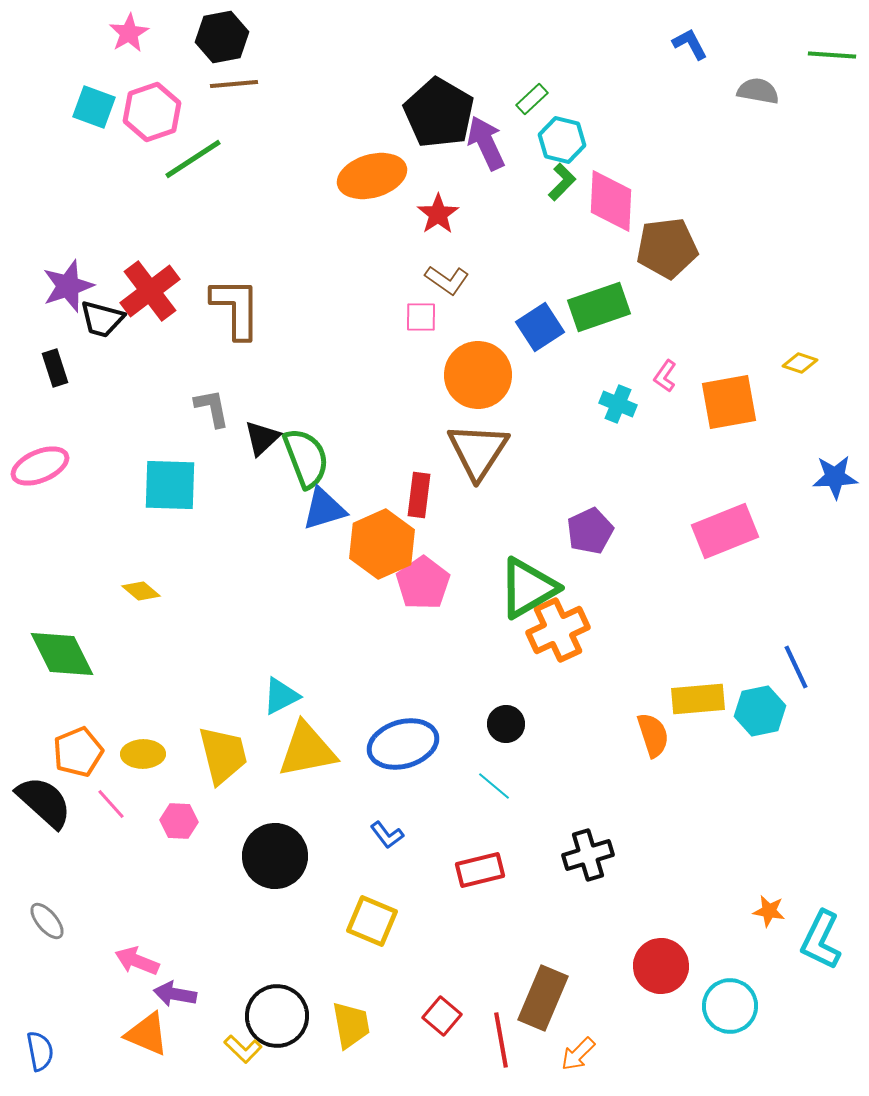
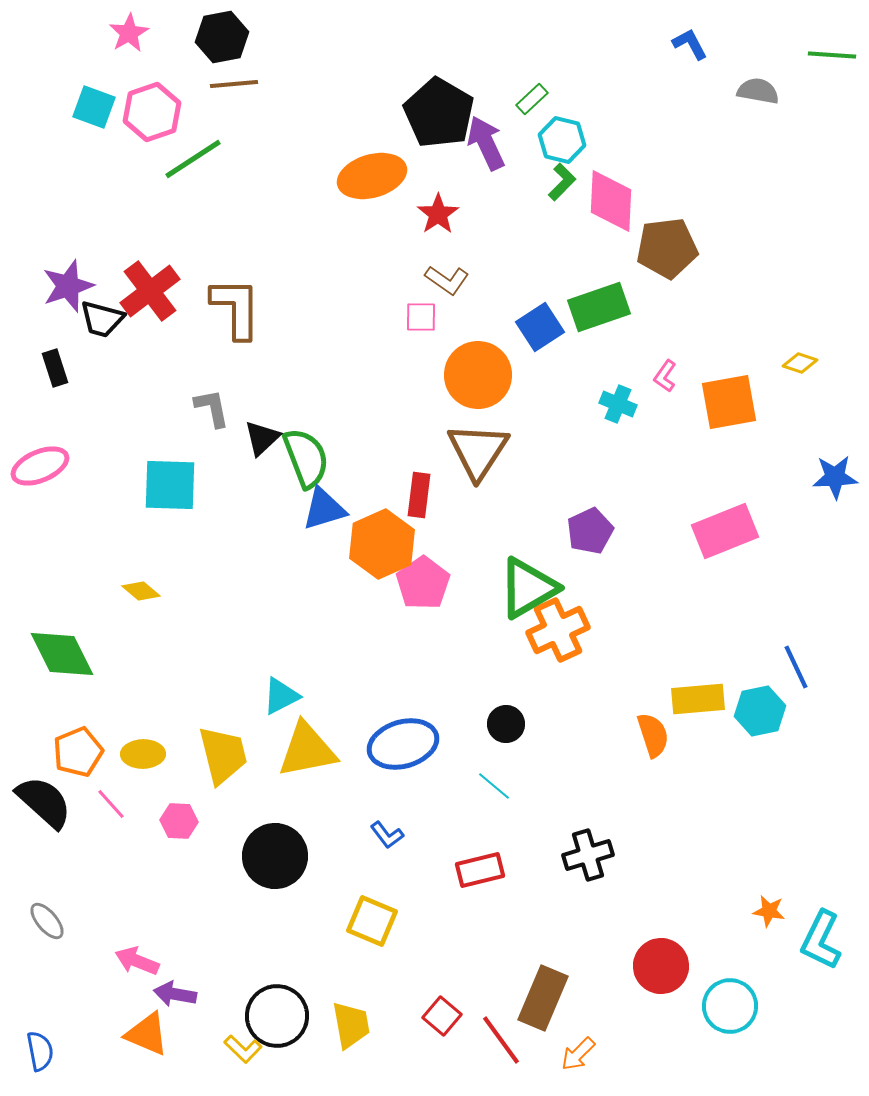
red line at (501, 1040): rotated 26 degrees counterclockwise
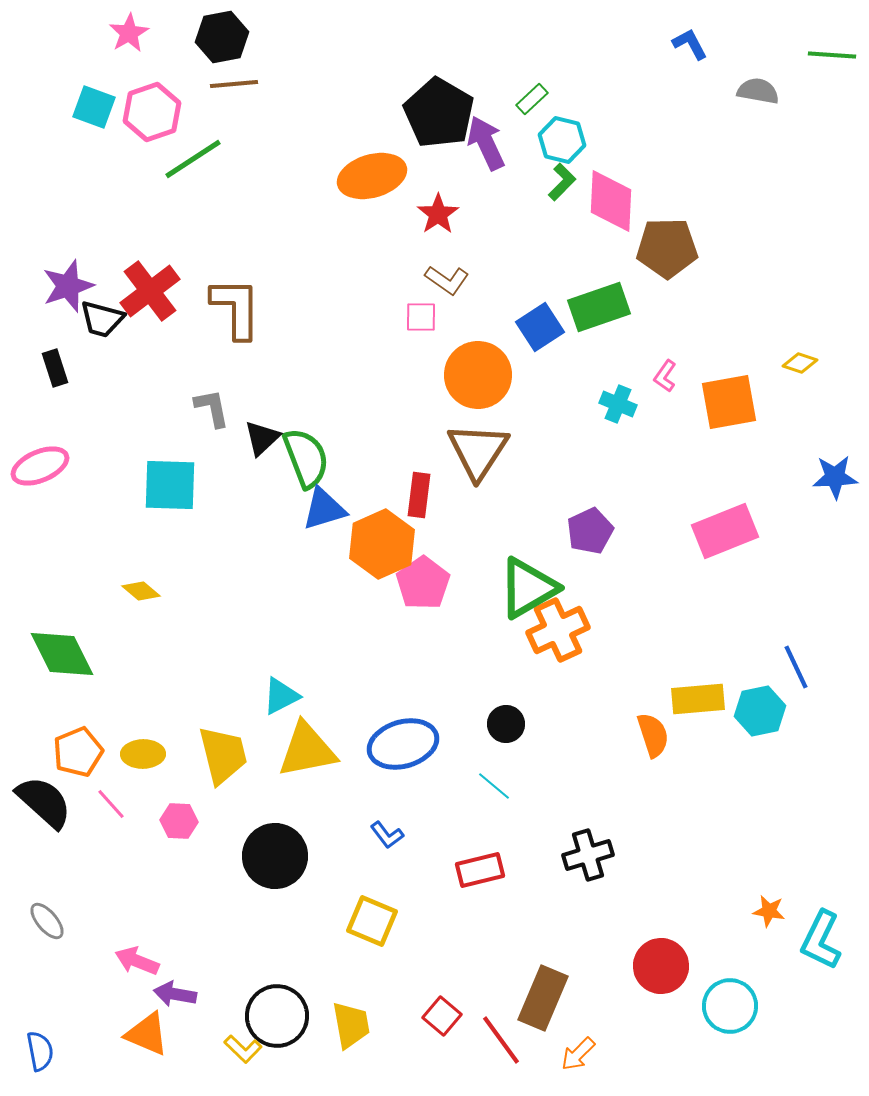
brown pentagon at (667, 248): rotated 6 degrees clockwise
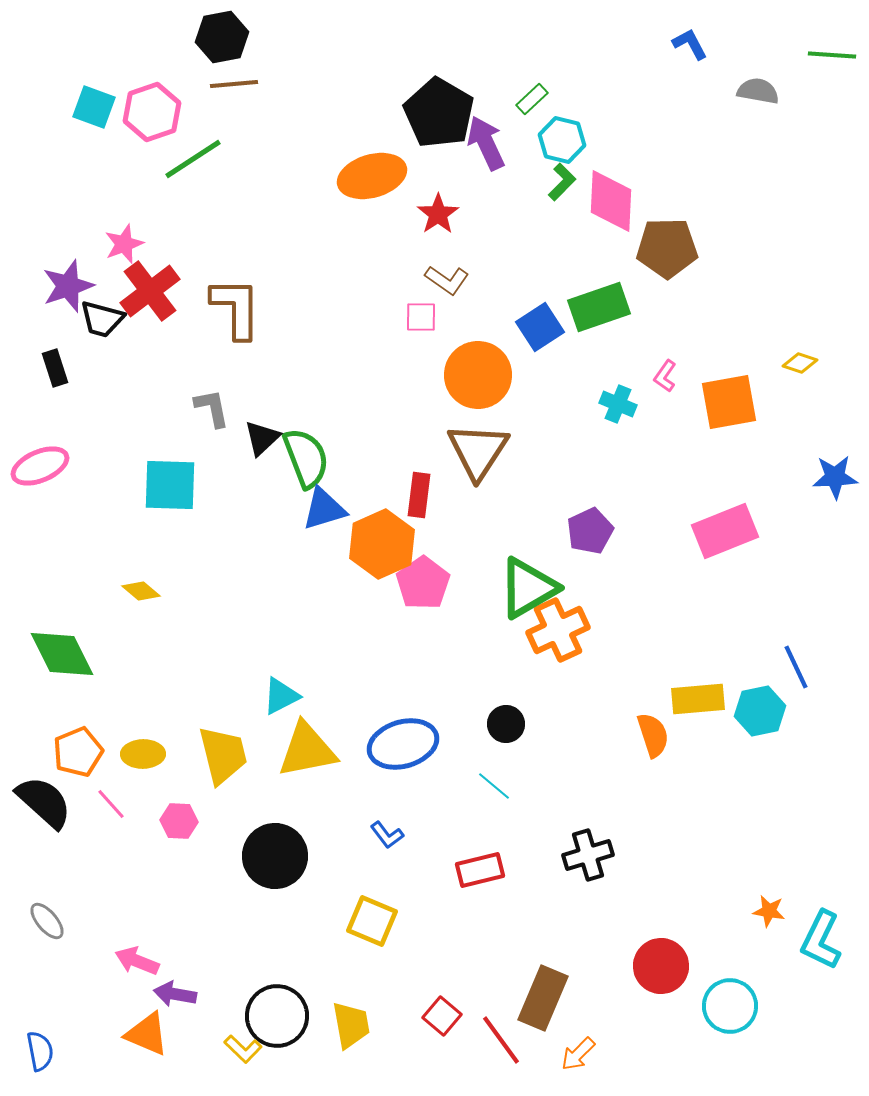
pink star at (129, 33): moved 5 px left, 211 px down; rotated 9 degrees clockwise
